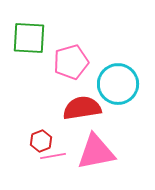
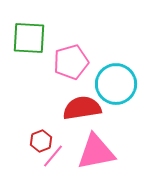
cyan circle: moved 2 px left
pink line: rotated 40 degrees counterclockwise
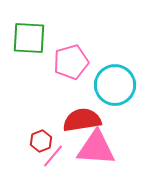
cyan circle: moved 1 px left, 1 px down
red semicircle: moved 12 px down
pink triangle: moved 4 px up; rotated 15 degrees clockwise
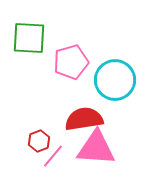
cyan circle: moved 5 px up
red semicircle: moved 2 px right, 1 px up
red hexagon: moved 2 px left
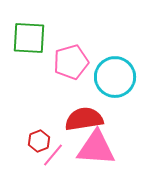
cyan circle: moved 3 px up
pink line: moved 1 px up
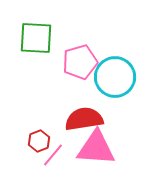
green square: moved 7 px right
pink pentagon: moved 9 px right
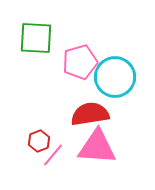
red semicircle: moved 6 px right, 5 px up
pink triangle: moved 1 px right, 1 px up
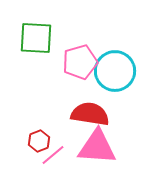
cyan circle: moved 6 px up
red semicircle: rotated 18 degrees clockwise
pink line: rotated 10 degrees clockwise
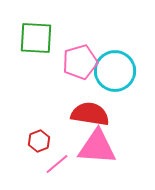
pink line: moved 4 px right, 9 px down
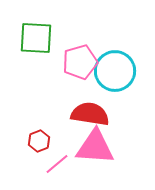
pink triangle: moved 2 px left
